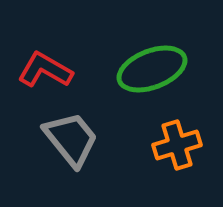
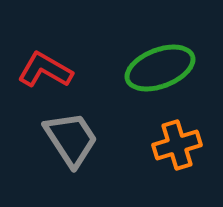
green ellipse: moved 8 px right, 1 px up
gray trapezoid: rotated 6 degrees clockwise
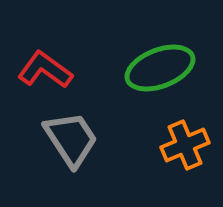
red L-shape: rotated 6 degrees clockwise
orange cross: moved 8 px right; rotated 6 degrees counterclockwise
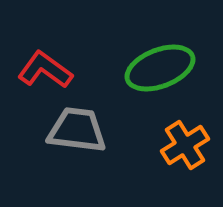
gray trapezoid: moved 6 px right, 9 px up; rotated 50 degrees counterclockwise
orange cross: rotated 9 degrees counterclockwise
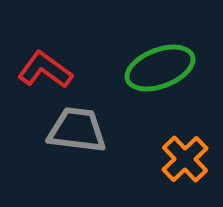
orange cross: moved 14 px down; rotated 12 degrees counterclockwise
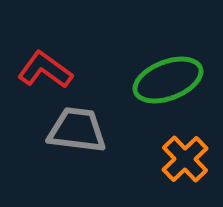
green ellipse: moved 8 px right, 12 px down
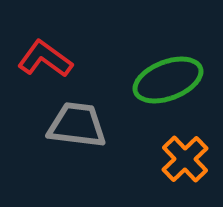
red L-shape: moved 11 px up
gray trapezoid: moved 5 px up
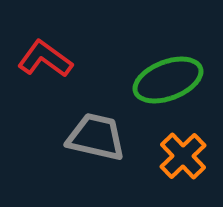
gray trapezoid: moved 19 px right, 12 px down; rotated 6 degrees clockwise
orange cross: moved 2 px left, 3 px up
